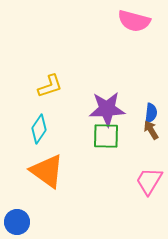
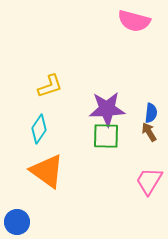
brown arrow: moved 2 px left, 2 px down
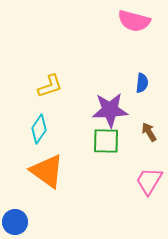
purple star: moved 3 px right, 1 px down
blue semicircle: moved 9 px left, 30 px up
green square: moved 5 px down
blue circle: moved 2 px left
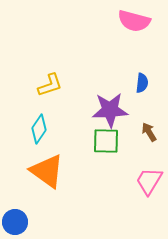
yellow L-shape: moved 1 px up
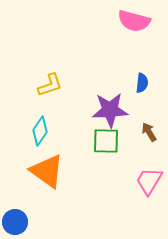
cyan diamond: moved 1 px right, 2 px down
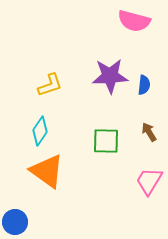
blue semicircle: moved 2 px right, 2 px down
purple star: moved 34 px up
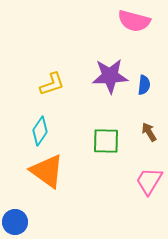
yellow L-shape: moved 2 px right, 1 px up
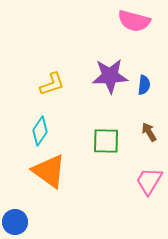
orange triangle: moved 2 px right
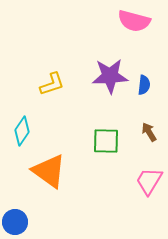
cyan diamond: moved 18 px left
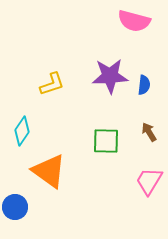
blue circle: moved 15 px up
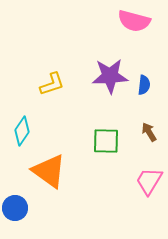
blue circle: moved 1 px down
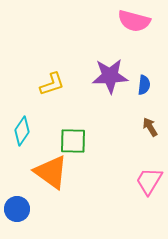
brown arrow: moved 1 px right, 5 px up
green square: moved 33 px left
orange triangle: moved 2 px right, 1 px down
blue circle: moved 2 px right, 1 px down
